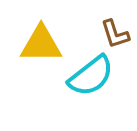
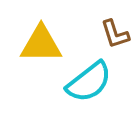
cyan semicircle: moved 2 px left, 6 px down
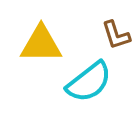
brown L-shape: moved 1 px right, 1 px down
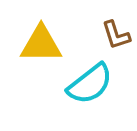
cyan semicircle: moved 1 px right, 2 px down
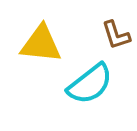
yellow triangle: rotated 6 degrees clockwise
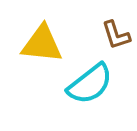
yellow triangle: moved 1 px right
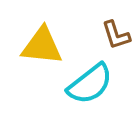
yellow triangle: moved 2 px down
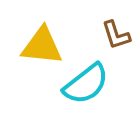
cyan semicircle: moved 4 px left
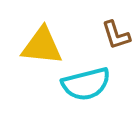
cyan semicircle: rotated 24 degrees clockwise
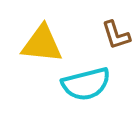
yellow triangle: moved 2 px up
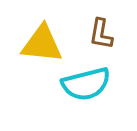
brown L-shape: moved 15 px left, 1 px up; rotated 28 degrees clockwise
